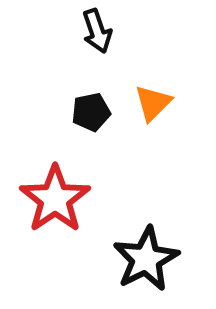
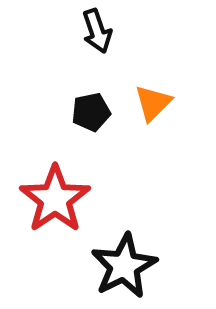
black star: moved 22 px left, 7 px down
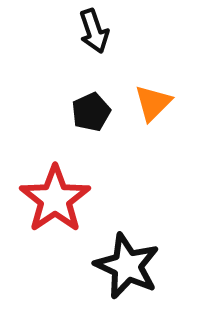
black arrow: moved 3 px left
black pentagon: rotated 12 degrees counterclockwise
black star: moved 3 px right; rotated 20 degrees counterclockwise
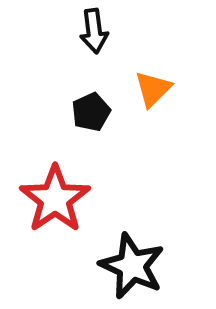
black arrow: rotated 12 degrees clockwise
orange triangle: moved 14 px up
black star: moved 5 px right
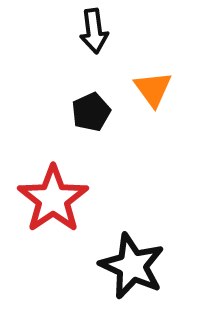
orange triangle: rotated 21 degrees counterclockwise
red star: moved 2 px left
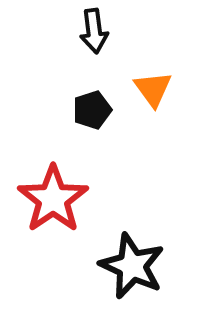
black pentagon: moved 1 px right, 2 px up; rotated 6 degrees clockwise
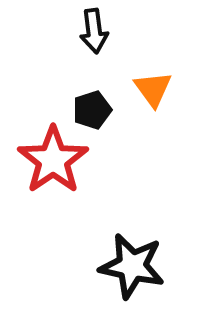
red star: moved 39 px up
black star: rotated 12 degrees counterclockwise
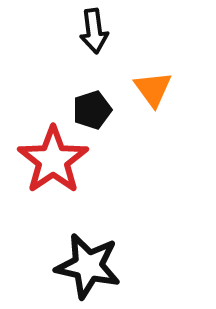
black star: moved 44 px left
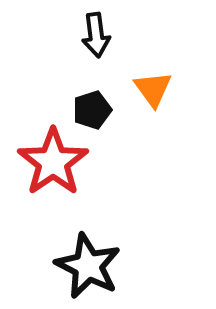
black arrow: moved 2 px right, 4 px down
red star: moved 2 px down
black star: rotated 14 degrees clockwise
